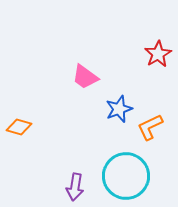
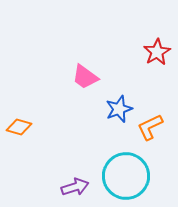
red star: moved 1 px left, 2 px up
purple arrow: rotated 116 degrees counterclockwise
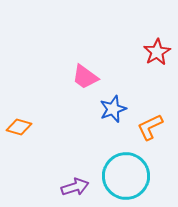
blue star: moved 6 px left
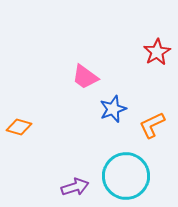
orange L-shape: moved 2 px right, 2 px up
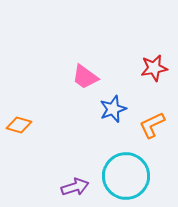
red star: moved 3 px left, 16 px down; rotated 20 degrees clockwise
orange diamond: moved 2 px up
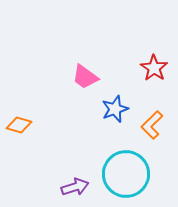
red star: rotated 28 degrees counterclockwise
blue star: moved 2 px right
orange L-shape: rotated 20 degrees counterclockwise
cyan circle: moved 2 px up
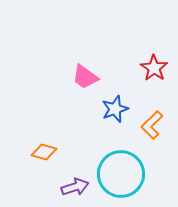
orange diamond: moved 25 px right, 27 px down
cyan circle: moved 5 px left
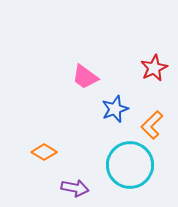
red star: rotated 12 degrees clockwise
orange diamond: rotated 15 degrees clockwise
cyan circle: moved 9 px right, 9 px up
purple arrow: moved 1 px down; rotated 28 degrees clockwise
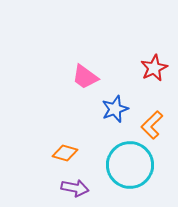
orange diamond: moved 21 px right, 1 px down; rotated 15 degrees counterclockwise
